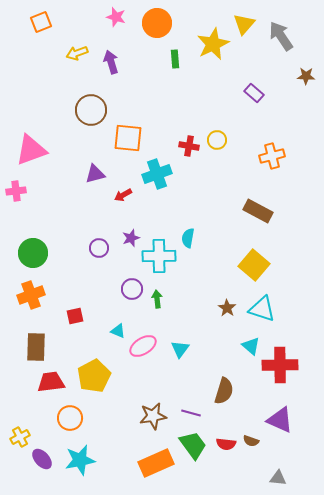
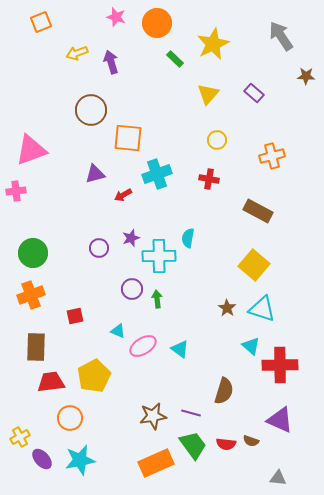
yellow triangle at (244, 24): moved 36 px left, 70 px down
green rectangle at (175, 59): rotated 42 degrees counterclockwise
red cross at (189, 146): moved 20 px right, 33 px down
cyan triangle at (180, 349): rotated 30 degrees counterclockwise
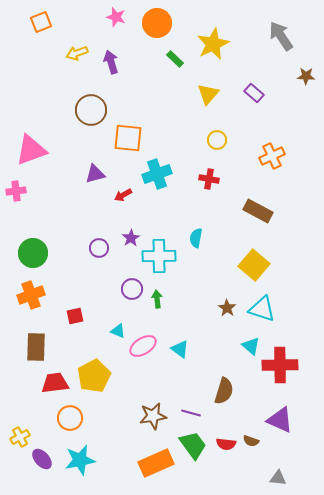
orange cross at (272, 156): rotated 10 degrees counterclockwise
purple star at (131, 238): rotated 12 degrees counterclockwise
cyan semicircle at (188, 238): moved 8 px right
red trapezoid at (51, 382): moved 4 px right, 1 px down
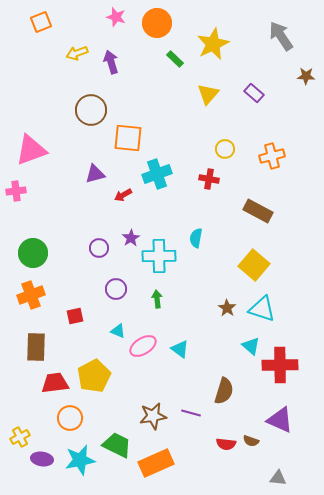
yellow circle at (217, 140): moved 8 px right, 9 px down
orange cross at (272, 156): rotated 10 degrees clockwise
purple circle at (132, 289): moved 16 px left
green trapezoid at (193, 445): moved 76 px left; rotated 28 degrees counterclockwise
purple ellipse at (42, 459): rotated 40 degrees counterclockwise
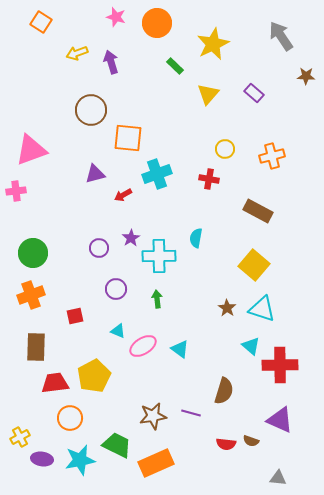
orange square at (41, 22): rotated 35 degrees counterclockwise
green rectangle at (175, 59): moved 7 px down
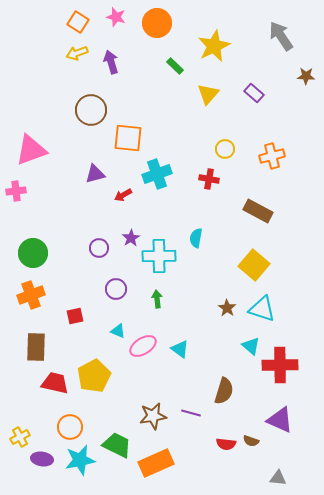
orange square at (41, 22): moved 37 px right
yellow star at (213, 44): moved 1 px right, 2 px down
red trapezoid at (55, 383): rotated 20 degrees clockwise
orange circle at (70, 418): moved 9 px down
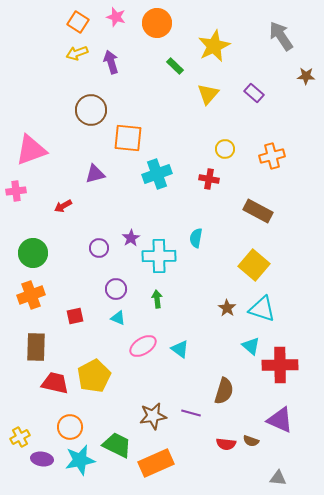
red arrow at (123, 195): moved 60 px left, 11 px down
cyan triangle at (118, 331): moved 13 px up
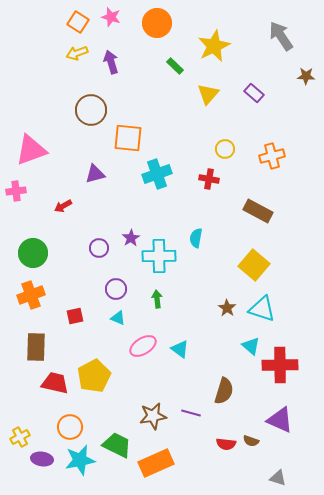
pink star at (116, 17): moved 5 px left
gray triangle at (278, 478): rotated 12 degrees clockwise
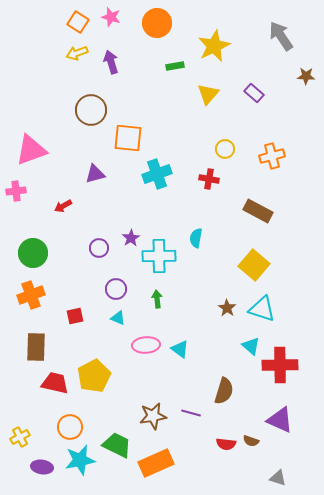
green rectangle at (175, 66): rotated 54 degrees counterclockwise
pink ellipse at (143, 346): moved 3 px right, 1 px up; rotated 28 degrees clockwise
purple ellipse at (42, 459): moved 8 px down
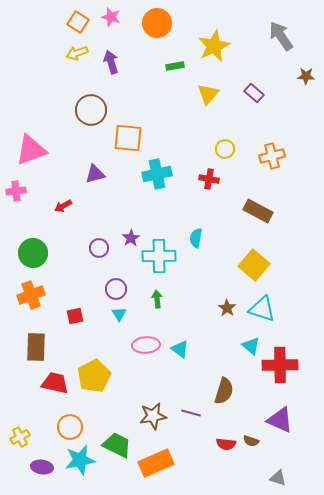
cyan cross at (157, 174): rotated 8 degrees clockwise
cyan triangle at (118, 318): moved 1 px right, 4 px up; rotated 35 degrees clockwise
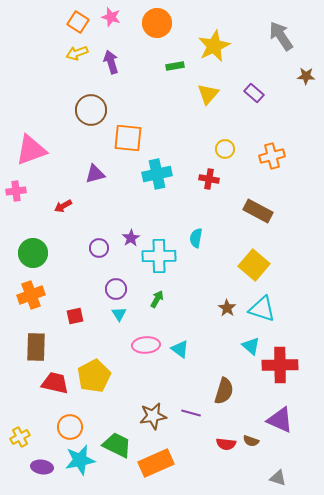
green arrow at (157, 299): rotated 36 degrees clockwise
